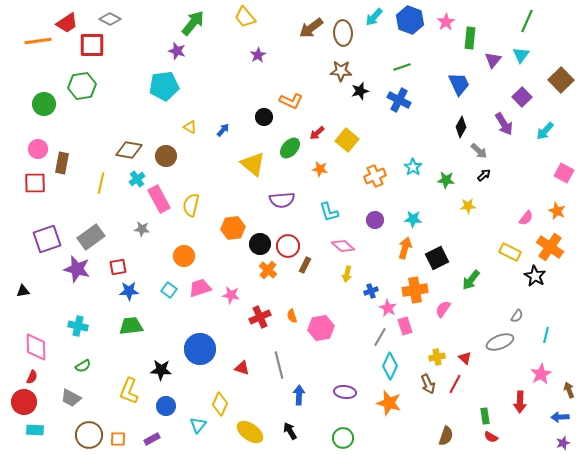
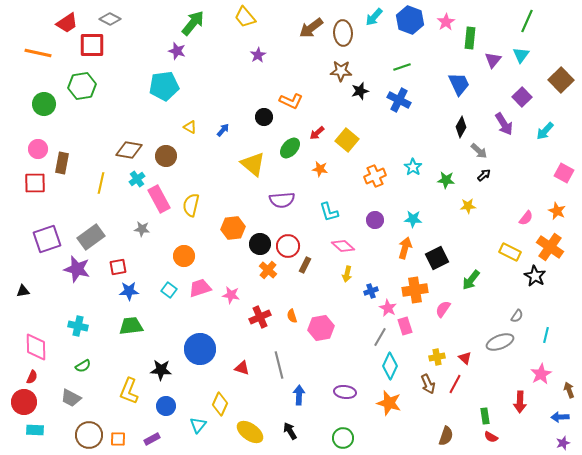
orange line at (38, 41): moved 12 px down; rotated 20 degrees clockwise
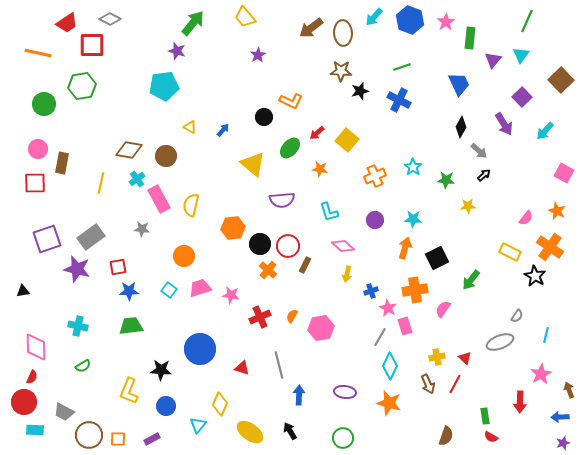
orange semicircle at (292, 316): rotated 48 degrees clockwise
gray trapezoid at (71, 398): moved 7 px left, 14 px down
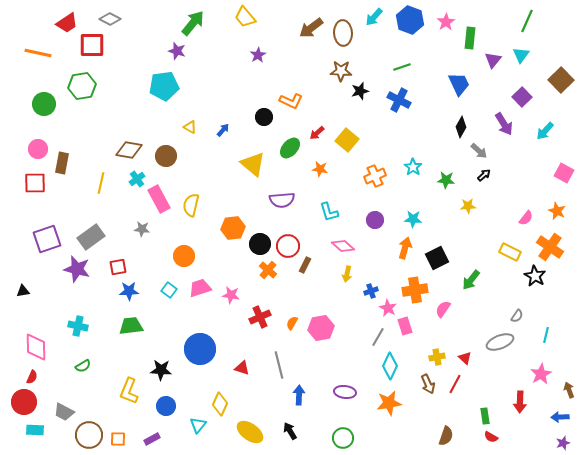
orange semicircle at (292, 316): moved 7 px down
gray line at (380, 337): moved 2 px left
orange star at (389, 403): rotated 25 degrees counterclockwise
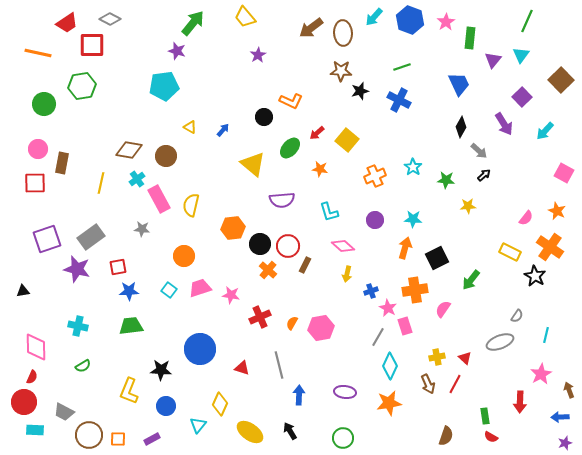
purple star at (563, 443): moved 2 px right
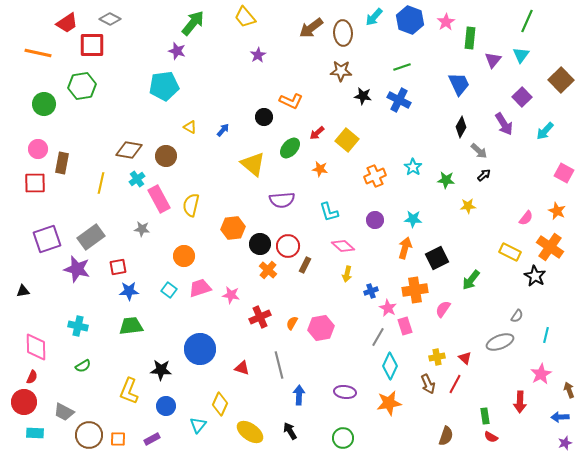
black star at (360, 91): moved 3 px right, 5 px down; rotated 24 degrees clockwise
cyan rectangle at (35, 430): moved 3 px down
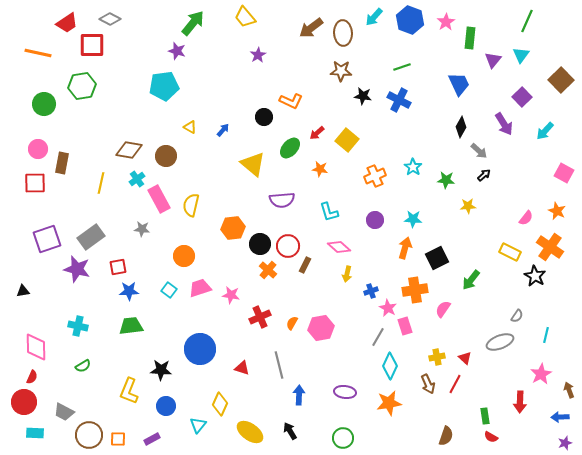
pink diamond at (343, 246): moved 4 px left, 1 px down
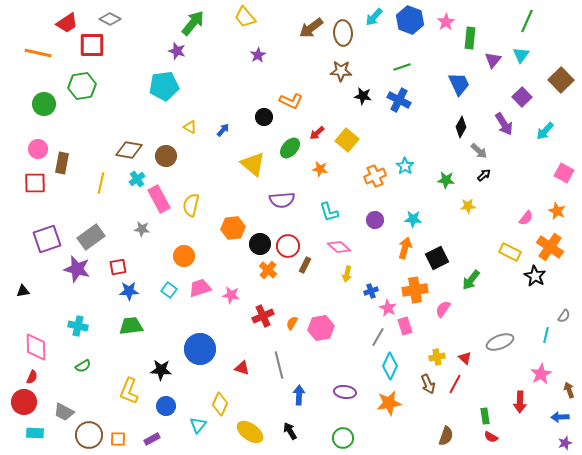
cyan star at (413, 167): moved 8 px left, 1 px up
gray semicircle at (517, 316): moved 47 px right
red cross at (260, 317): moved 3 px right, 1 px up
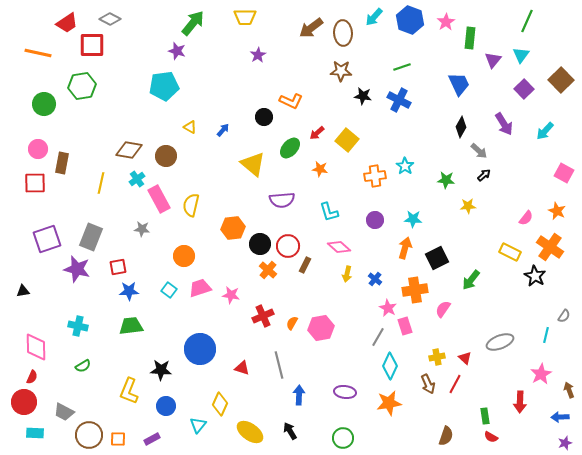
yellow trapezoid at (245, 17): rotated 50 degrees counterclockwise
purple square at (522, 97): moved 2 px right, 8 px up
orange cross at (375, 176): rotated 15 degrees clockwise
gray rectangle at (91, 237): rotated 32 degrees counterclockwise
blue cross at (371, 291): moved 4 px right, 12 px up; rotated 32 degrees counterclockwise
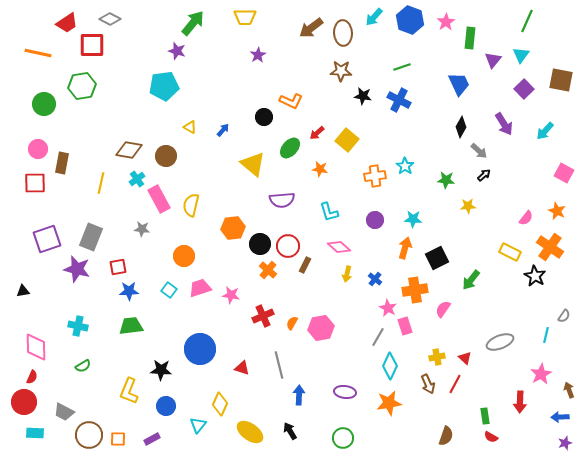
brown square at (561, 80): rotated 35 degrees counterclockwise
